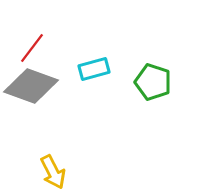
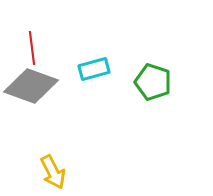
red line: rotated 44 degrees counterclockwise
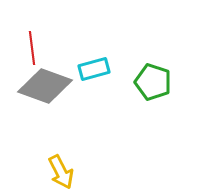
gray diamond: moved 14 px right
yellow arrow: moved 8 px right
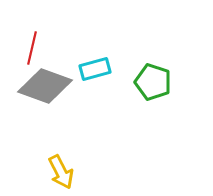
red line: rotated 20 degrees clockwise
cyan rectangle: moved 1 px right
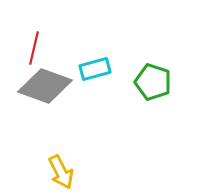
red line: moved 2 px right
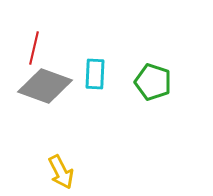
cyan rectangle: moved 5 px down; rotated 72 degrees counterclockwise
